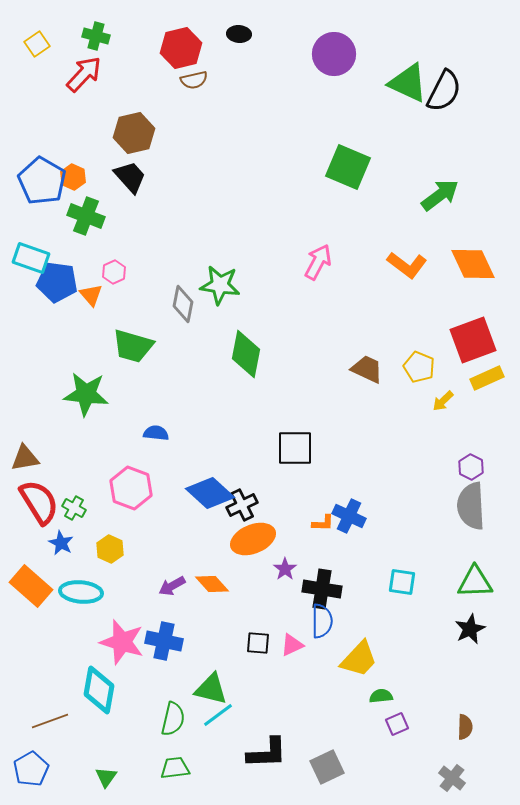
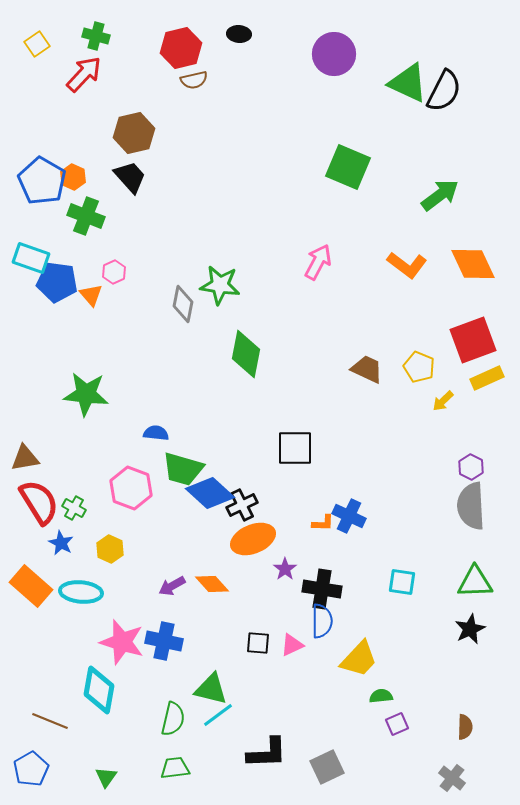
green trapezoid at (133, 346): moved 50 px right, 123 px down
brown line at (50, 721): rotated 42 degrees clockwise
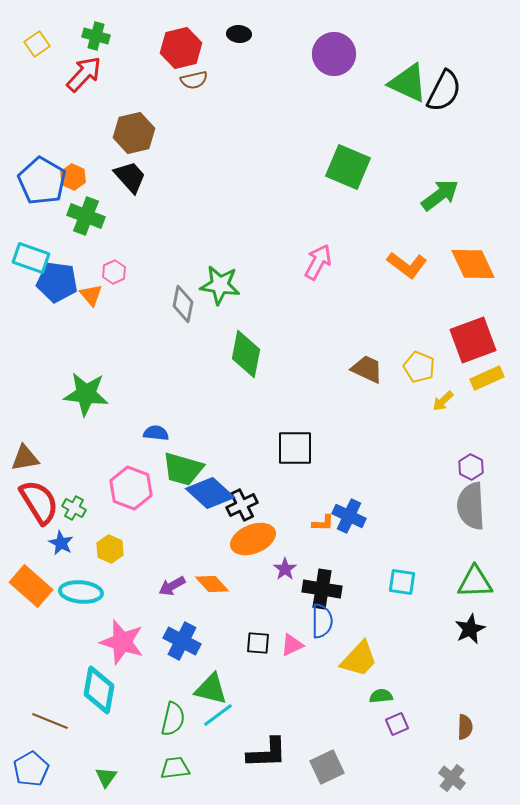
blue cross at (164, 641): moved 18 px right; rotated 15 degrees clockwise
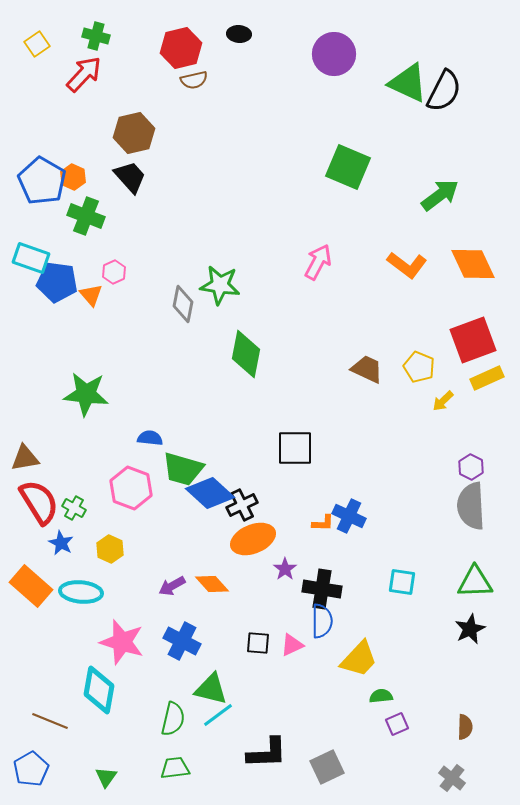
blue semicircle at (156, 433): moved 6 px left, 5 px down
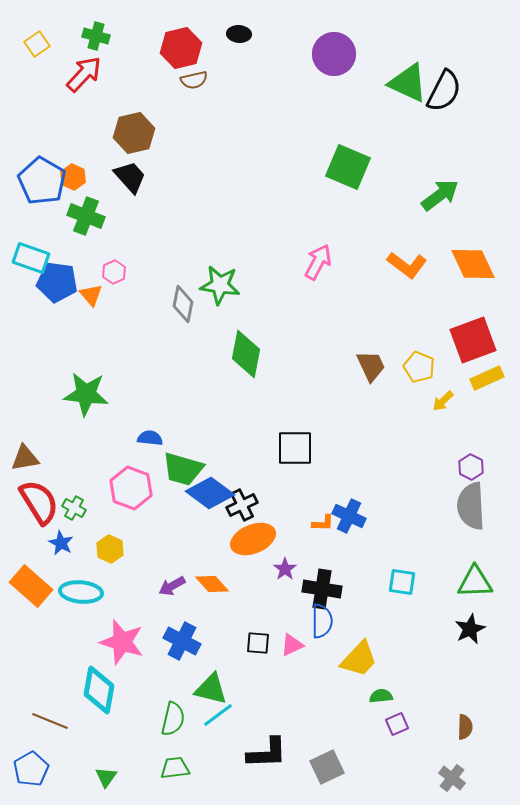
brown trapezoid at (367, 369): moved 4 px right, 3 px up; rotated 40 degrees clockwise
blue diamond at (210, 493): rotated 6 degrees counterclockwise
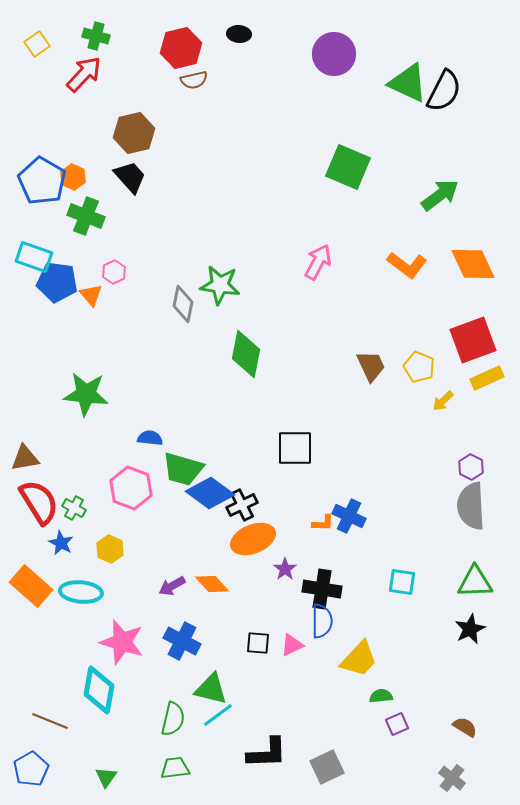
cyan rectangle at (31, 258): moved 3 px right, 1 px up
brown semicircle at (465, 727): rotated 60 degrees counterclockwise
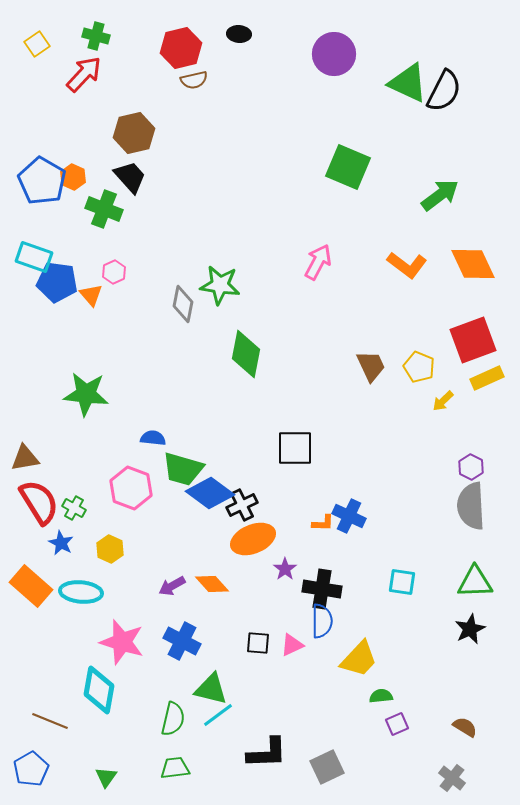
green cross at (86, 216): moved 18 px right, 7 px up
blue semicircle at (150, 438): moved 3 px right
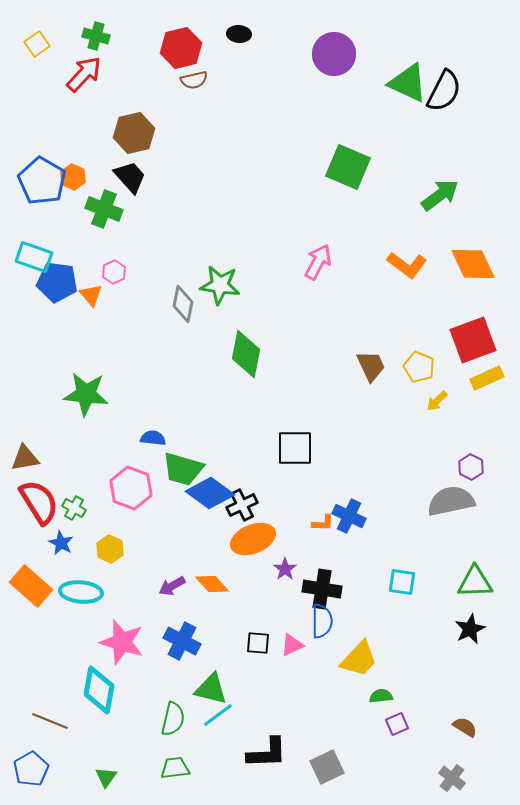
yellow arrow at (443, 401): moved 6 px left
gray semicircle at (471, 506): moved 20 px left, 5 px up; rotated 81 degrees clockwise
